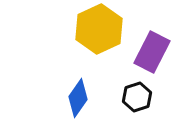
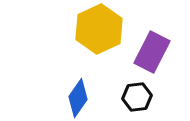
black hexagon: rotated 12 degrees clockwise
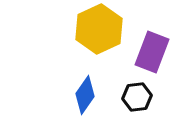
purple rectangle: rotated 6 degrees counterclockwise
blue diamond: moved 7 px right, 3 px up
